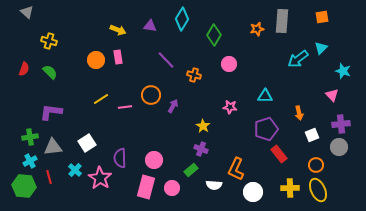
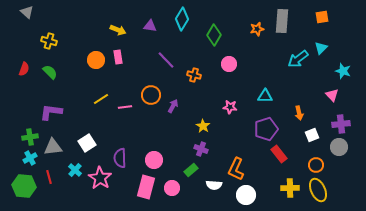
cyan cross at (30, 161): moved 3 px up
white circle at (253, 192): moved 7 px left, 3 px down
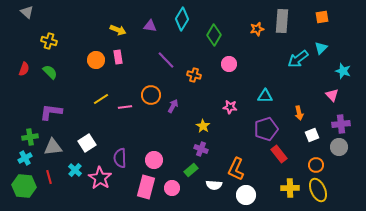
cyan cross at (30, 158): moved 5 px left
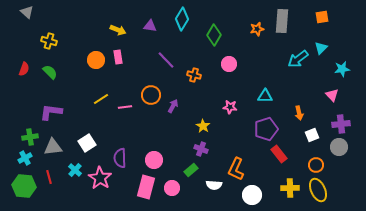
cyan star at (343, 71): moved 1 px left, 2 px up; rotated 28 degrees counterclockwise
white circle at (246, 195): moved 6 px right
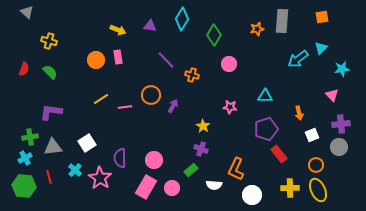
orange cross at (194, 75): moved 2 px left
pink rectangle at (146, 187): rotated 15 degrees clockwise
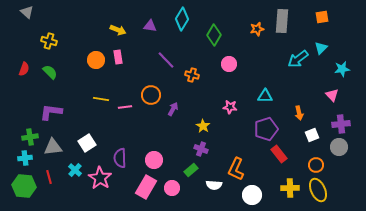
yellow line at (101, 99): rotated 42 degrees clockwise
purple arrow at (173, 106): moved 3 px down
cyan cross at (25, 158): rotated 24 degrees clockwise
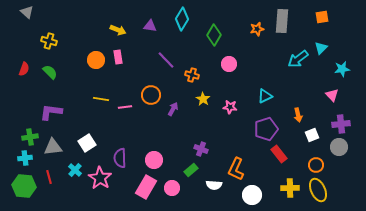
cyan triangle at (265, 96): rotated 28 degrees counterclockwise
orange arrow at (299, 113): moved 1 px left, 2 px down
yellow star at (203, 126): moved 27 px up
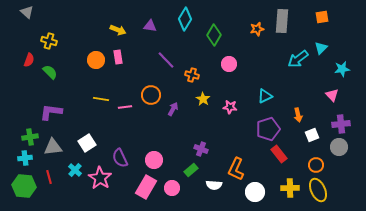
cyan diamond at (182, 19): moved 3 px right
red semicircle at (24, 69): moved 5 px right, 9 px up
purple pentagon at (266, 129): moved 2 px right
purple semicircle at (120, 158): rotated 24 degrees counterclockwise
white circle at (252, 195): moved 3 px right, 3 px up
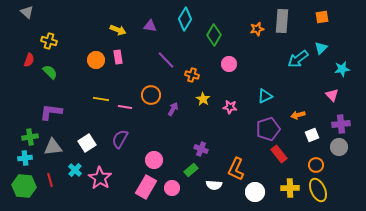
pink line at (125, 107): rotated 16 degrees clockwise
orange arrow at (298, 115): rotated 88 degrees clockwise
purple semicircle at (120, 158): moved 19 px up; rotated 54 degrees clockwise
red line at (49, 177): moved 1 px right, 3 px down
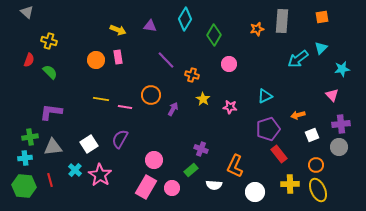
white square at (87, 143): moved 2 px right, 1 px down
orange L-shape at (236, 169): moved 1 px left, 3 px up
pink star at (100, 178): moved 3 px up
yellow cross at (290, 188): moved 4 px up
